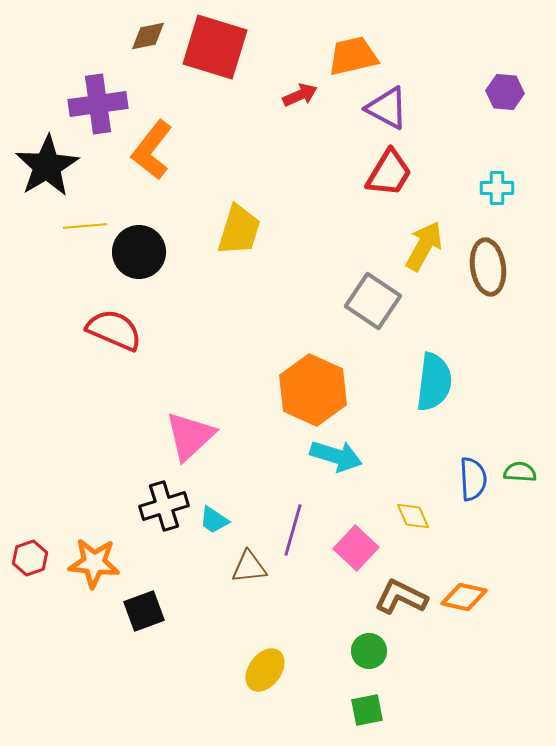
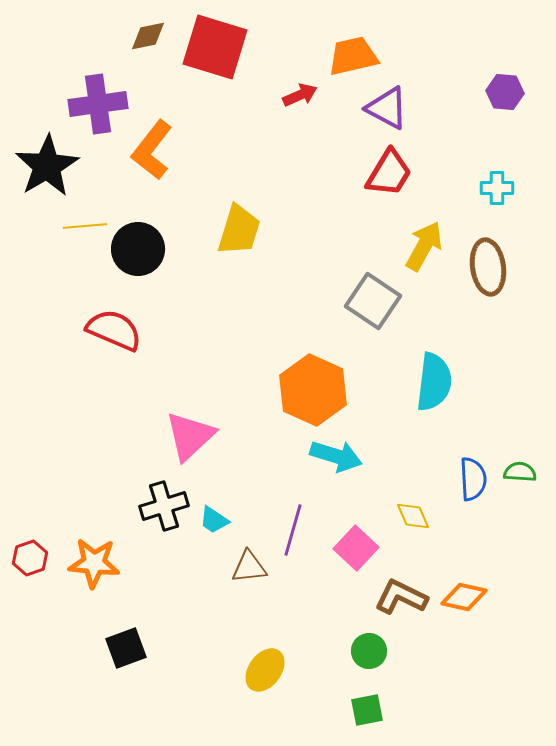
black circle: moved 1 px left, 3 px up
black square: moved 18 px left, 37 px down
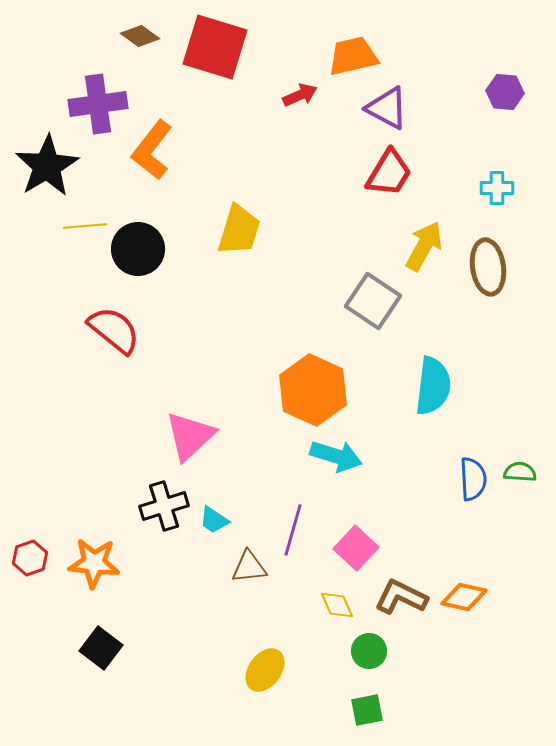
brown diamond: moved 8 px left; rotated 48 degrees clockwise
red semicircle: rotated 16 degrees clockwise
cyan semicircle: moved 1 px left, 4 px down
yellow diamond: moved 76 px left, 89 px down
black square: moved 25 px left; rotated 33 degrees counterclockwise
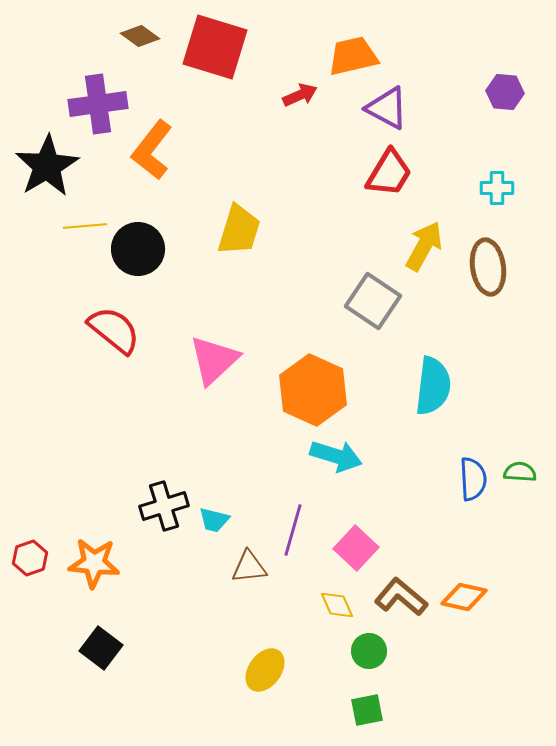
pink triangle: moved 24 px right, 76 px up
cyan trapezoid: rotated 20 degrees counterclockwise
brown L-shape: rotated 14 degrees clockwise
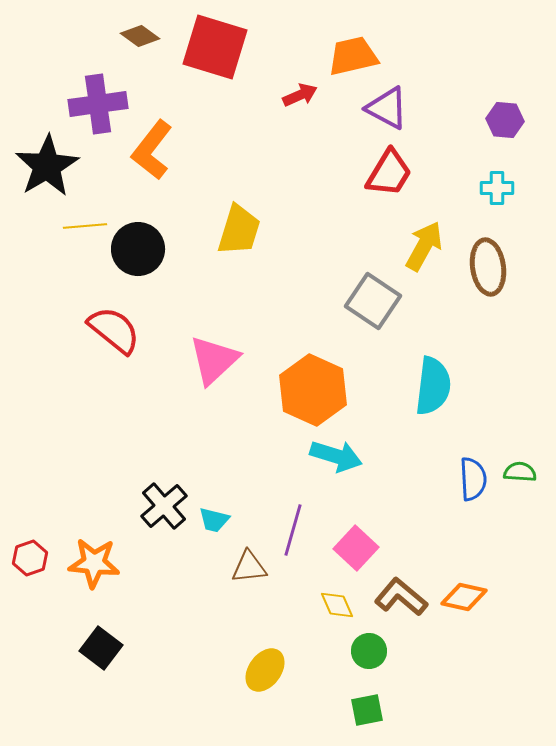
purple hexagon: moved 28 px down
black cross: rotated 24 degrees counterclockwise
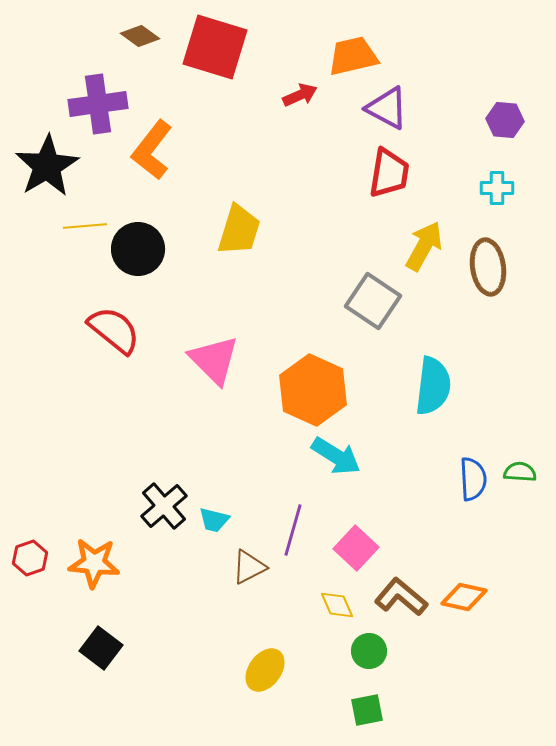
red trapezoid: rotated 22 degrees counterclockwise
pink triangle: rotated 32 degrees counterclockwise
cyan arrow: rotated 15 degrees clockwise
brown triangle: rotated 21 degrees counterclockwise
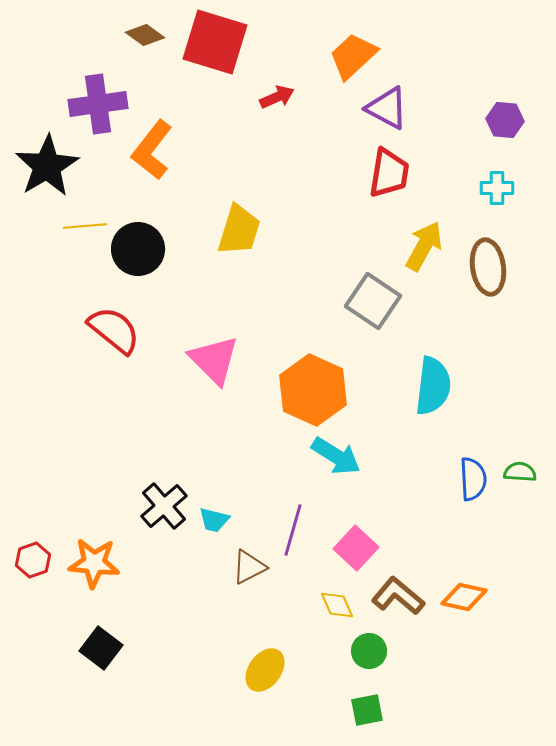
brown diamond: moved 5 px right, 1 px up
red square: moved 5 px up
orange trapezoid: rotated 30 degrees counterclockwise
red arrow: moved 23 px left, 2 px down
red hexagon: moved 3 px right, 2 px down
brown L-shape: moved 3 px left, 1 px up
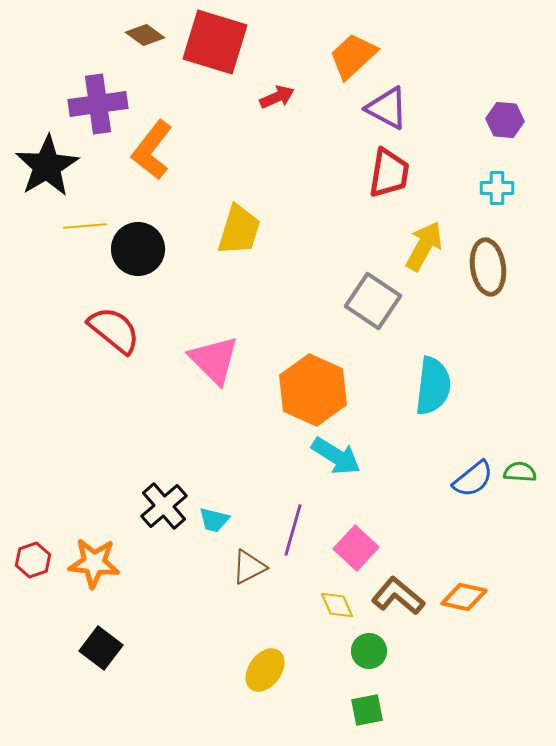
blue semicircle: rotated 54 degrees clockwise
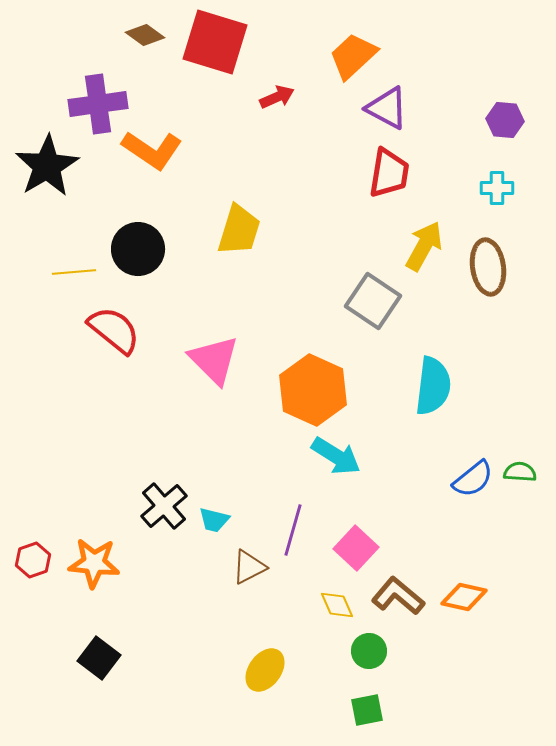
orange L-shape: rotated 94 degrees counterclockwise
yellow line: moved 11 px left, 46 px down
black square: moved 2 px left, 10 px down
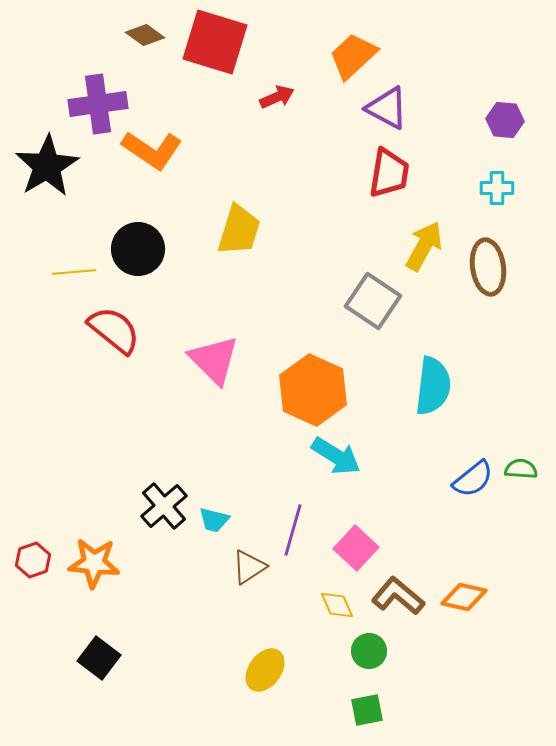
green semicircle: moved 1 px right, 3 px up
brown triangle: rotated 6 degrees counterclockwise
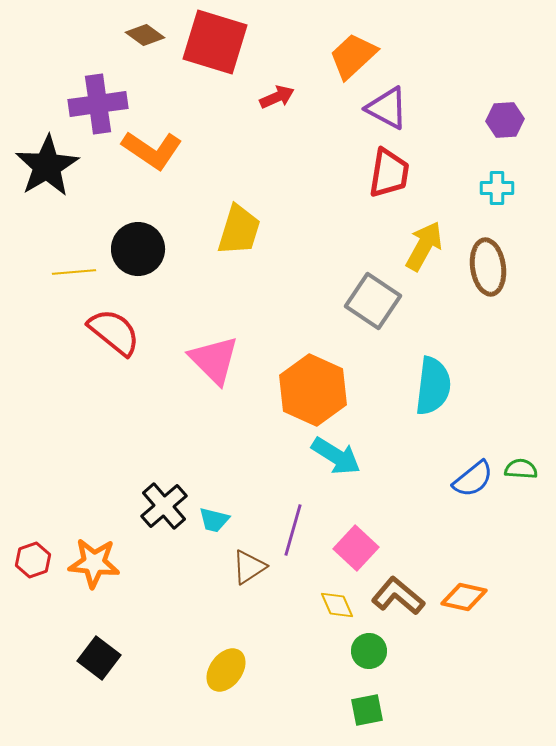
purple hexagon: rotated 9 degrees counterclockwise
red semicircle: moved 2 px down
yellow ellipse: moved 39 px left
